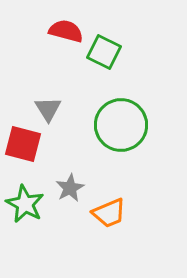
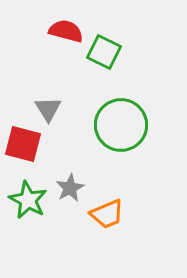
green star: moved 3 px right, 4 px up
orange trapezoid: moved 2 px left, 1 px down
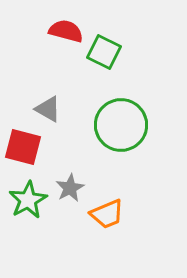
gray triangle: rotated 28 degrees counterclockwise
red square: moved 3 px down
green star: rotated 15 degrees clockwise
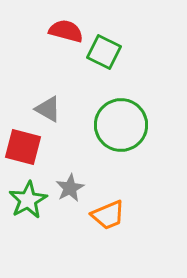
orange trapezoid: moved 1 px right, 1 px down
